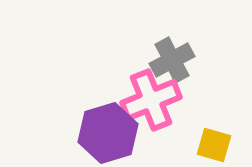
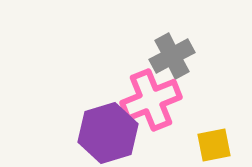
gray cross: moved 4 px up
yellow square: rotated 27 degrees counterclockwise
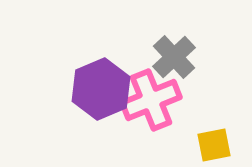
gray cross: moved 2 px right, 1 px down; rotated 15 degrees counterclockwise
purple hexagon: moved 7 px left, 44 px up; rotated 6 degrees counterclockwise
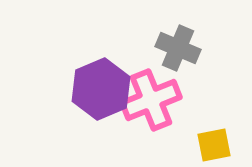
gray cross: moved 4 px right, 9 px up; rotated 24 degrees counterclockwise
